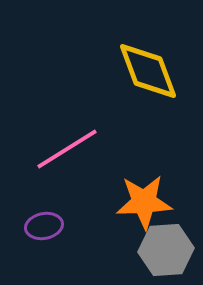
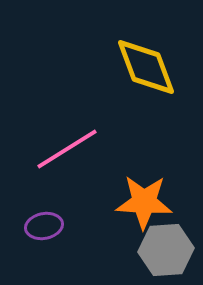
yellow diamond: moved 2 px left, 4 px up
orange star: rotated 6 degrees clockwise
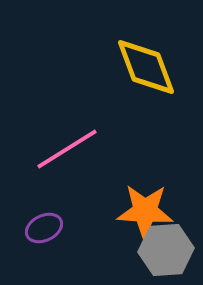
orange star: moved 1 px right, 9 px down
purple ellipse: moved 2 px down; rotated 15 degrees counterclockwise
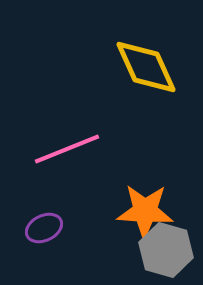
yellow diamond: rotated 4 degrees counterclockwise
pink line: rotated 10 degrees clockwise
gray hexagon: rotated 20 degrees clockwise
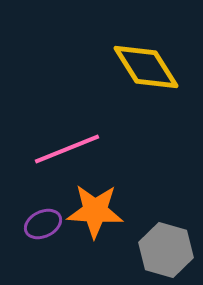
yellow diamond: rotated 8 degrees counterclockwise
orange star: moved 50 px left
purple ellipse: moved 1 px left, 4 px up
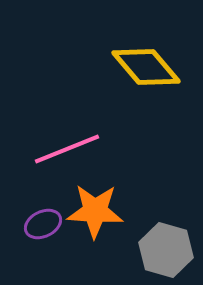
yellow diamond: rotated 8 degrees counterclockwise
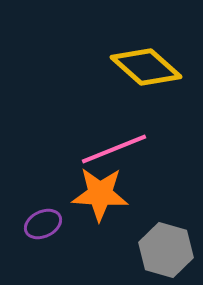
yellow diamond: rotated 8 degrees counterclockwise
pink line: moved 47 px right
orange star: moved 5 px right, 17 px up
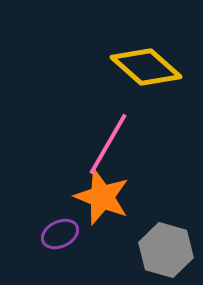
pink line: moved 6 px left, 5 px up; rotated 38 degrees counterclockwise
orange star: moved 2 px right, 3 px down; rotated 18 degrees clockwise
purple ellipse: moved 17 px right, 10 px down
